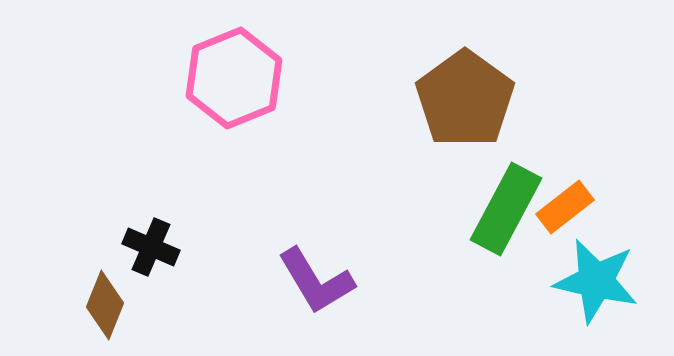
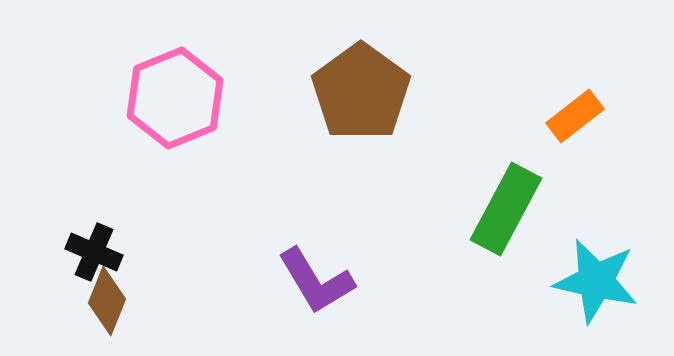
pink hexagon: moved 59 px left, 20 px down
brown pentagon: moved 104 px left, 7 px up
orange rectangle: moved 10 px right, 91 px up
black cross: moved 57 px left, 5 px down
brown diamond: moved 2 px right, 4 px up
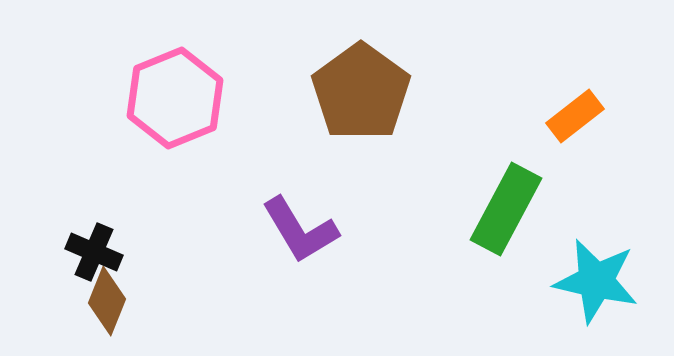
purple L-shape: moved 16 px left, 51 px up
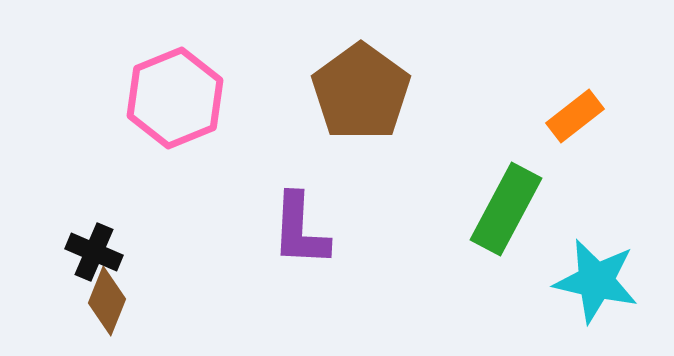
purple L-shape: rotated 34 degrees clockwise
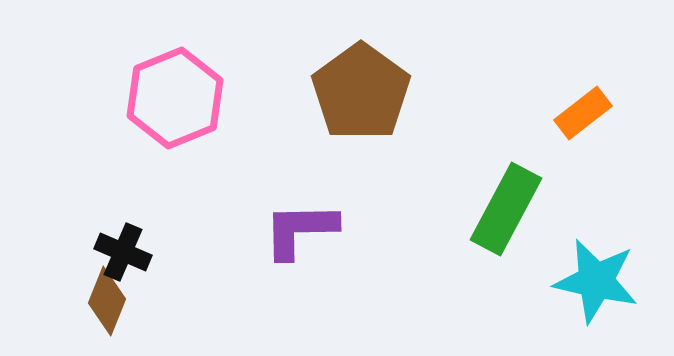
orange rectangle: moved 8 px right, 3 px up
purple L-shape: rotated 86 degrees clockwise
black cross: moved 29 px right
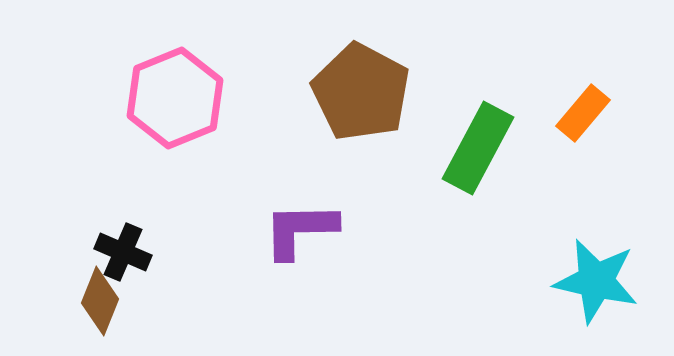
brown pentagon: rotated 8 degrees counterclockwise
orange rectangle: rotated 12 degrees counterclockwise
green rectangle: moved 28 px left, 61 px up
brown diamond: moved 7 px left
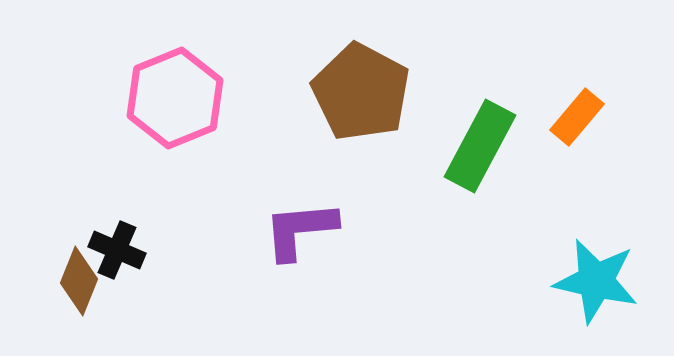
orange rectangle: moved 6 px left, 4 px down
green rectangle: moved 2 px right, 2 px up
purple L-shape: rotated 4 degrees counterclockwise
black cross: moved 6 px left, 2 px up
brown diamond: moved 21 px left, 20 px up
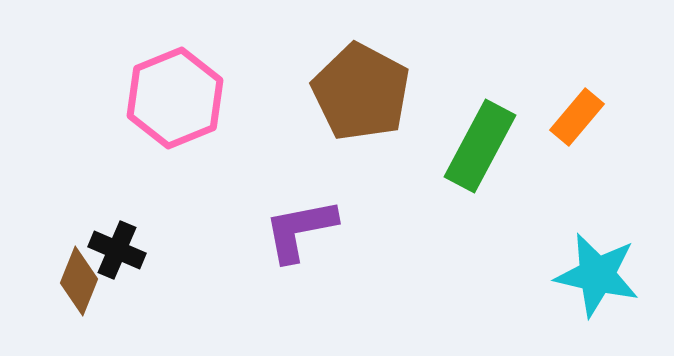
purple L-shape: rotated 6 degrees counterclockwise
cyan star: moved 1 px right, 6 px up
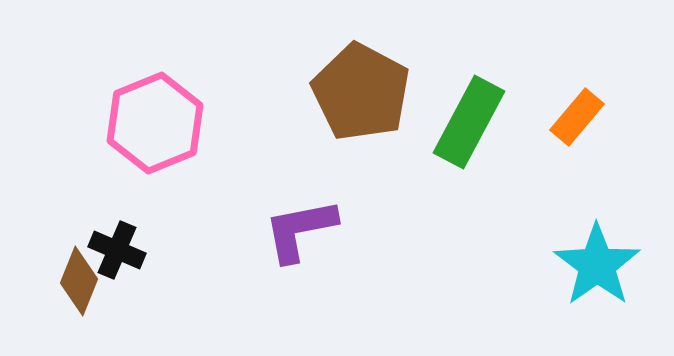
pink hexagon: moved 20 px left, 25 px down
green rectangle: moved 11 px left, 24 px up
cyan star: moved 10 px up; rotated 24 degrees clockwise
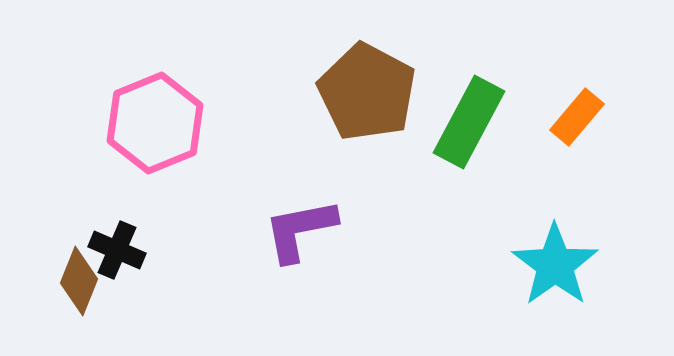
brown pentagon: moved 6 px right
cyan star: moved 42 px left
